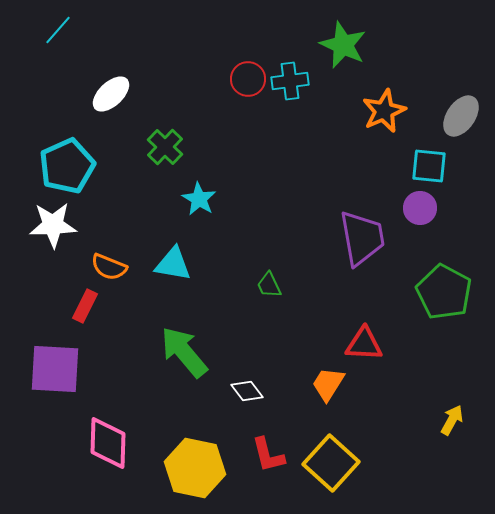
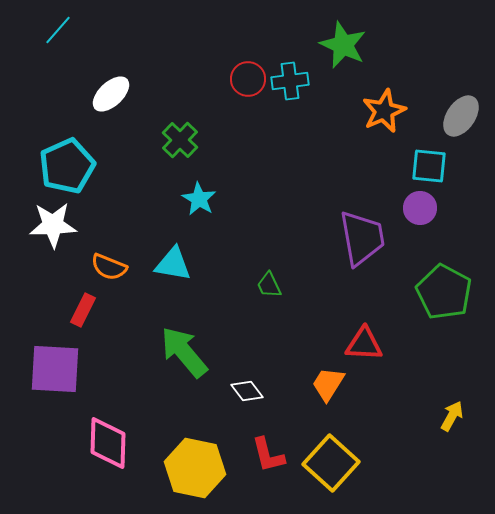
green cross: moved 15 px right, 7 px up
red rectangle: moved 2 px left, 4 px down
yellow arrow: moved 4 px up
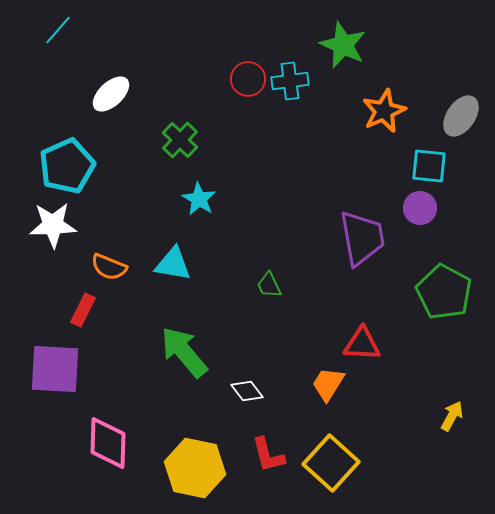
red triangle: moved 2 px left
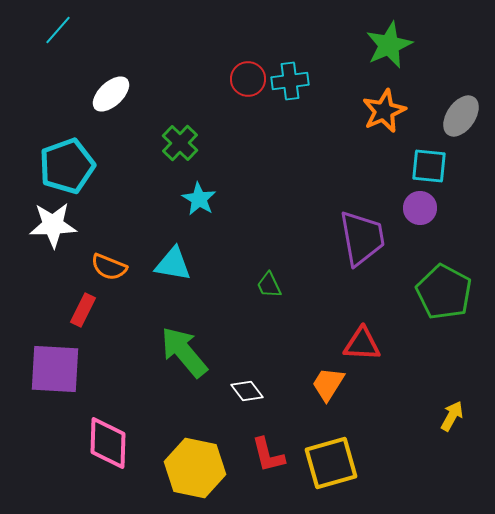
green star: moved 46 px right; rotated 24 degrees clockwise
green cross: moved 3 px down
cyan pentagon: rotated 4 degrees clockwise
yellow square: rotated 32 degrees clockwise
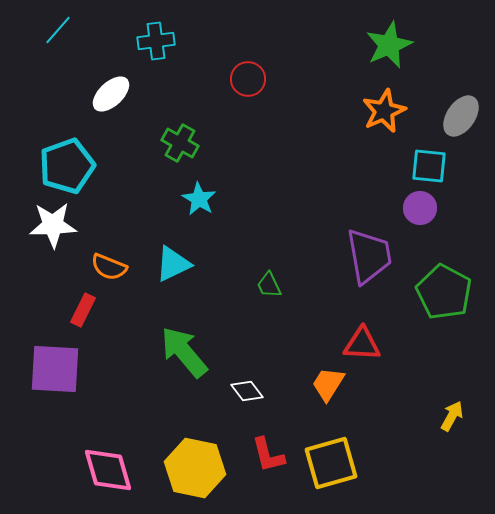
cyan cross: moved 134 px left, 40 px up
green cross: rotated 15 degrees counterclockwise
purple trapezoid: moved 7 px right, 18 px down
cyan triangle: rotated 36 degrees counterclockwise
pink diamond: moved 27 px down; rotated 18 degrees counterclockwise
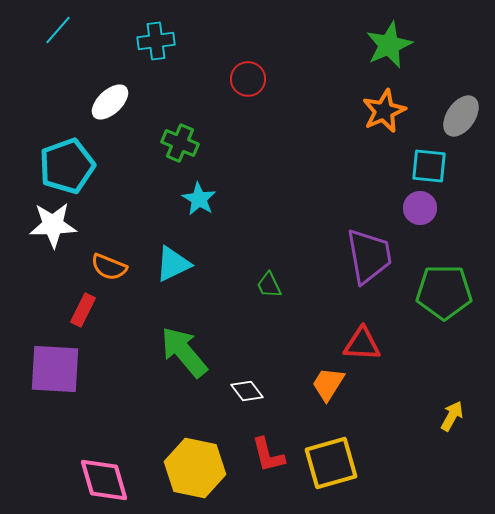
white ellipse: moved 1 px left, 8 px down
green cross: rotated 6 degrees counterclockwise
green pentagon: rotated 28 degrees counterclockwise
pink diamond: moved 4 px left, 10 px down
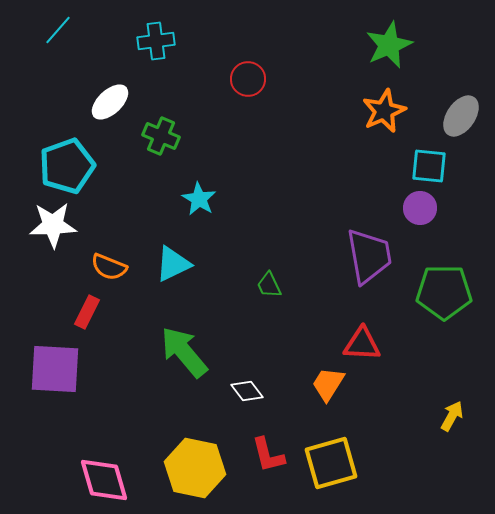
green cross: moved 19 px left, 7 px up
red rectangle: moved 4 px right, 2 px down
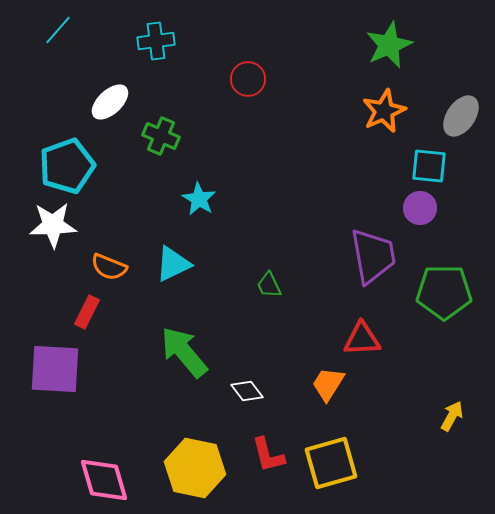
purple trapezoid: moved 4 px right
red triangle: moved 5 px up; rotated 6 degrees counterclockwise
